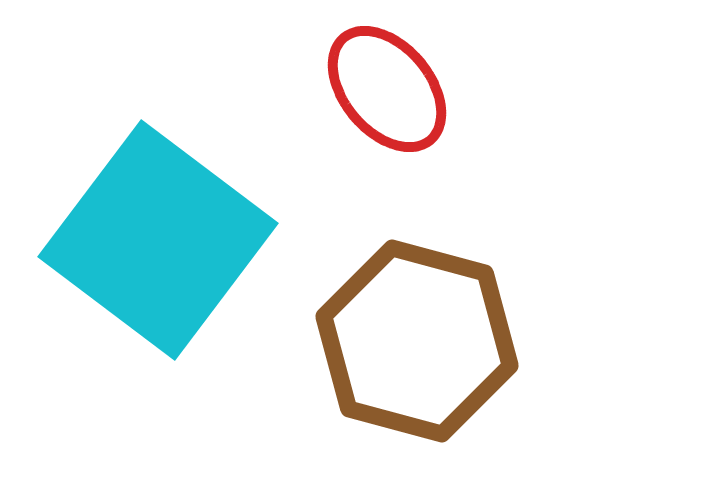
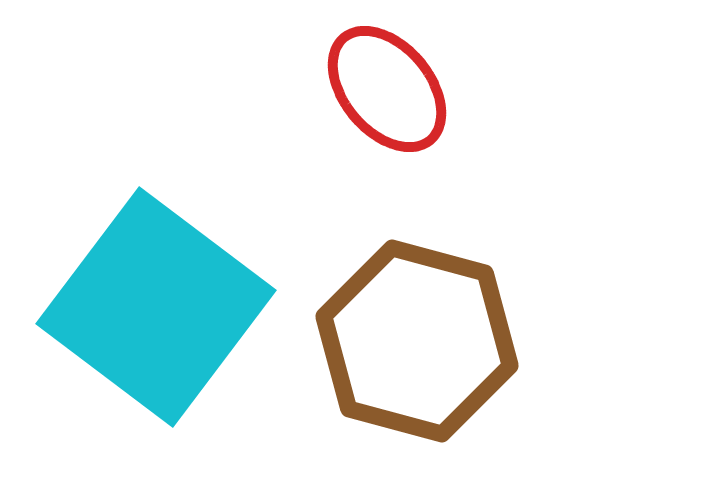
cyan square: moved 2 px left, 67 px down
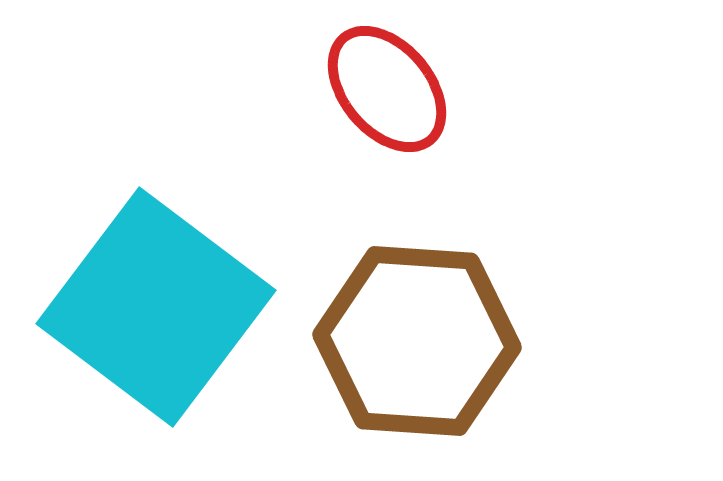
brown hexagon: rotated 11 degrees counterclockwise
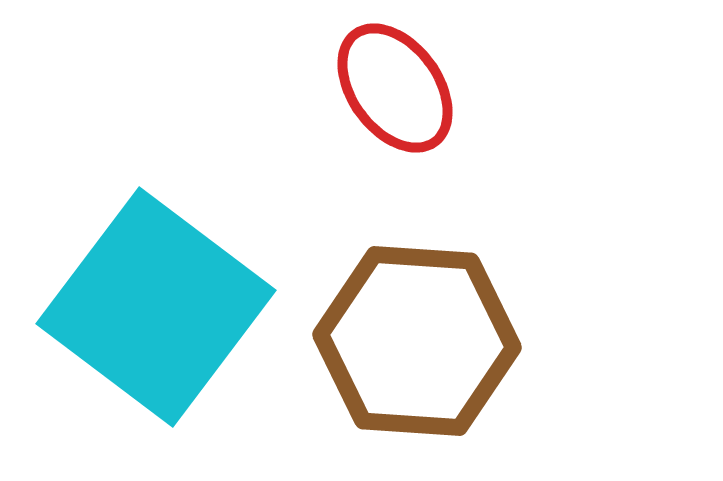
red ellipse: moved 8 px right, 1 px up; rotated 4 degrees clockwise
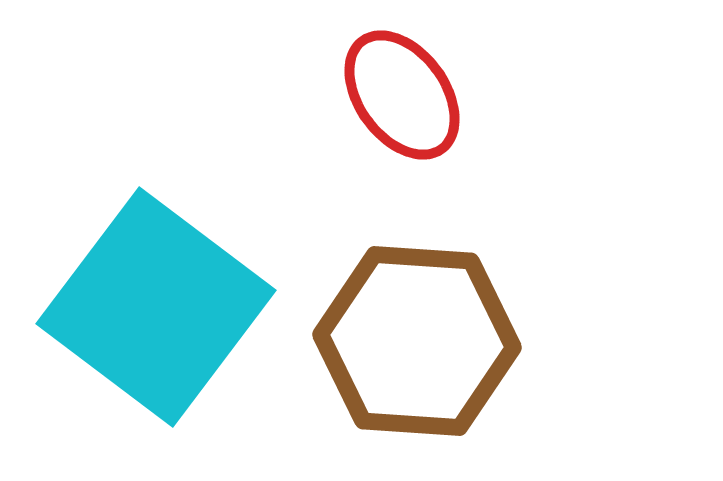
red ellipse: moved 7 px right, 7 px down
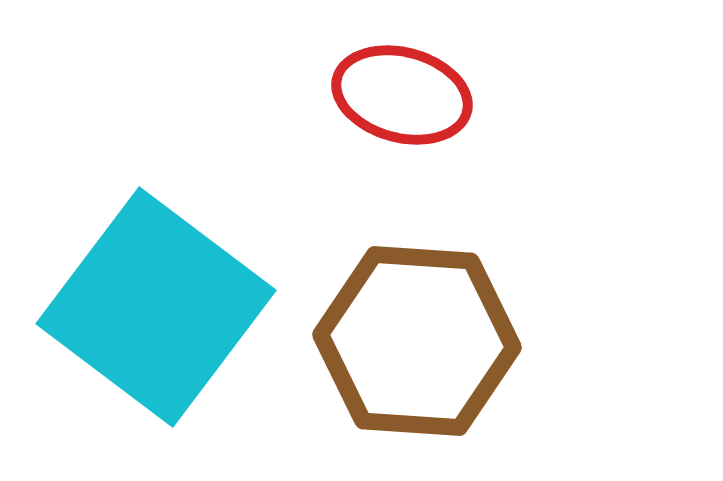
red ellipse: rotated 39 degrees counterclockwise
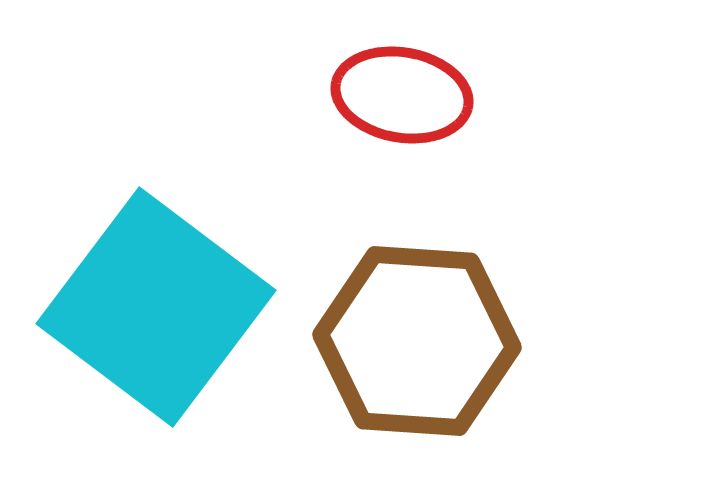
red ellipse: rotated 5 degrees counterclockwise
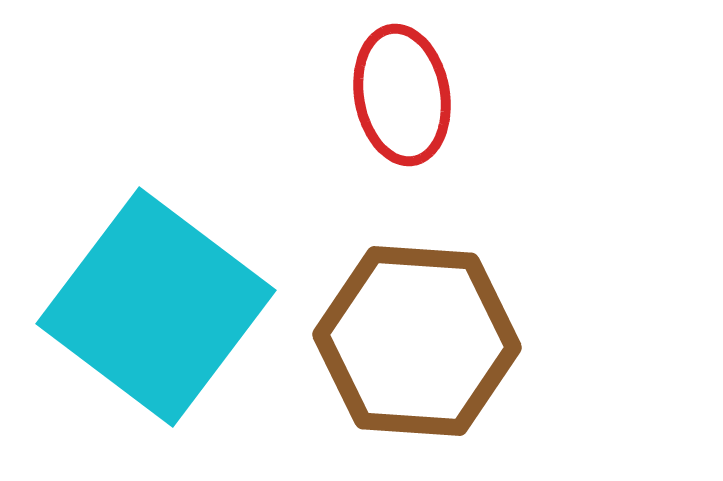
red ellipse: rotated 70 degrees clockwise
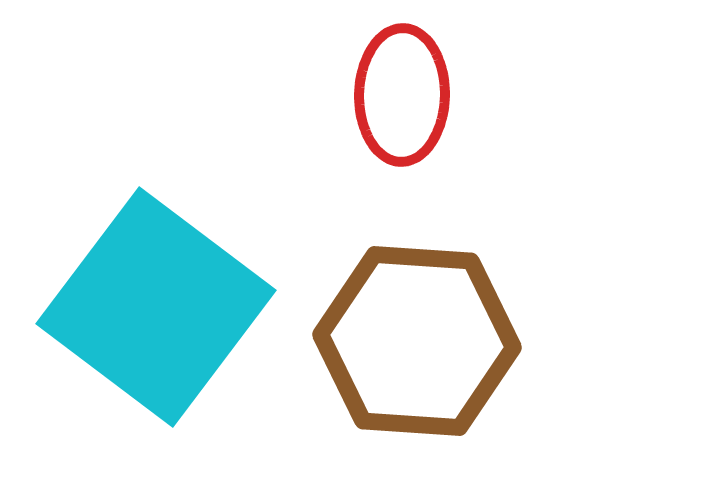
red ellipse: rotated 11 degrees clockwise
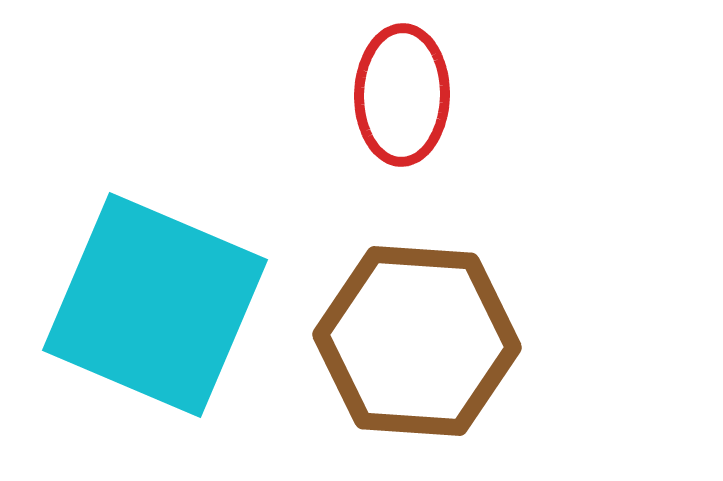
cyan square: moved 1 px left, 2 px up; rotated 14 degrees counterclockwise
